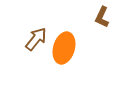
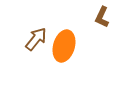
orange ellipse: moved 2 px up
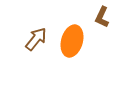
orange ellipse: moved 8 px right, 5 px up
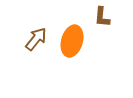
brown L-shape: rotated 20 degrees counterclockwise
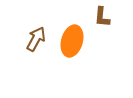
brown arrow: rotated 10 degrees counterclockwise
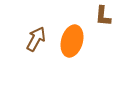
brown L-shape: moved 1 px right, 1 px up
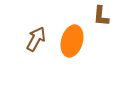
brown L-shape: moved 2 px left
